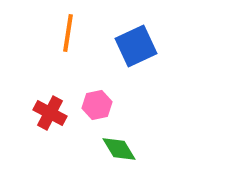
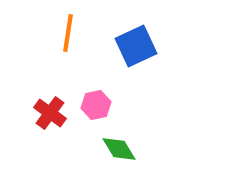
pink hexagon: moved 1 px left
red cross: rotated 8 degrees clockwise
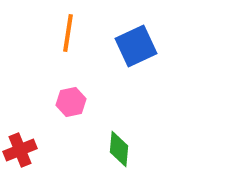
pink hexagon: moved 25 px left, 3 px up
red cross: moved 30 px left, 37 px down; rotated 32 degrees clockwise
green diamond: rotated 36 degrees clockwise
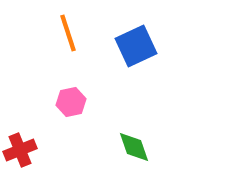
orange line: rotated 27 degrees counterclockwise
green diamond: moved 15 px right, 2 px up; rotated 24 degrees counterclockwise
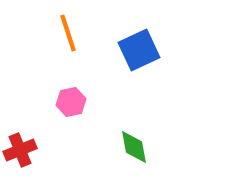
blue square: moved 3 px right, 4 px down
green diamond: rotated 9 degrees clockwise
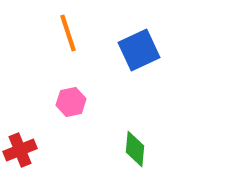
green diamond: moved 1 px right, 2 px down; rotated 15 degrees clockwise
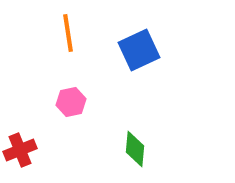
orange line: rotated 9 degrees clockwise
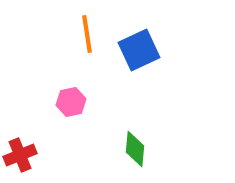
orange line: moved 19 px right, 1 px down
red cross: moved 5 px down
